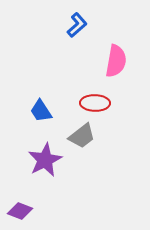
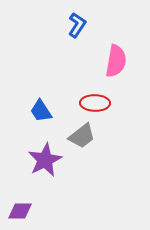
blue L-shape: rotated 15 degrees counterclockwise
purple diamond: rotated 20 degrees counterclockwise
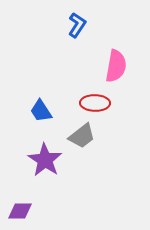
pink semicircle: moved 5 px down
purple star: rotated 12 degrees counterclockwise
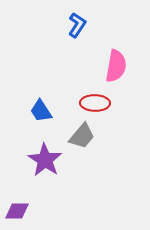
gray trapezoid: rotated 12 degrees counterclockwise
purple diamond: moved 3 px left
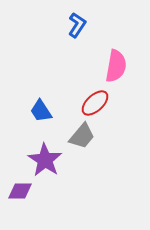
red ellipse: rotated 44 degrees counterclockwise
purple diamond: moved 3 px right, 20 px up
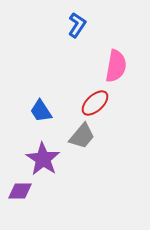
purple star: moved 2 px left, 1 px up
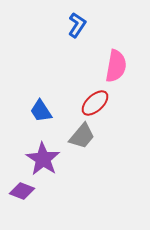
purple diamond: moved 2 px right; rotated 20 degrees clockwise
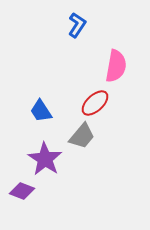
purple star: moved 2 px right
